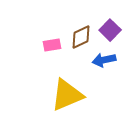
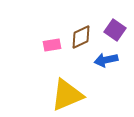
purple square: moved 5 px right; rotated 10 degrees counterclockwise
blue arrow: moved 2 px right
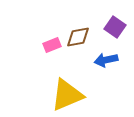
purple square: moved 3 px up
brown diamond: moved 3 px left; rotated 15 degrees clockwise
pink rectangle: rotated 12 degrees counterclockwise
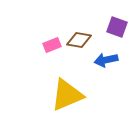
purple square: moved 2 px right; rotated 15 degrees counterclockwise
brown diamond: moved 1 px right, 3 px down; rotated 20 degrees clockwise
